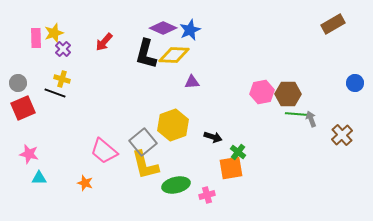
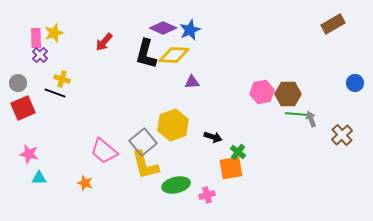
purple cross: moved 23 px left, 6 px down
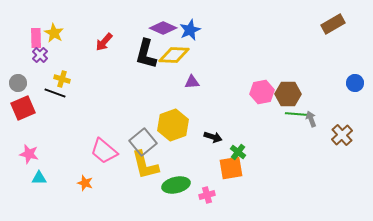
yellow star: rotated 24 degrees counterclockwise
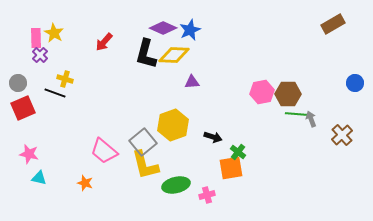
yellow cross: moved 3 px right
cyan triangle: rotated 14 degrees clockwise
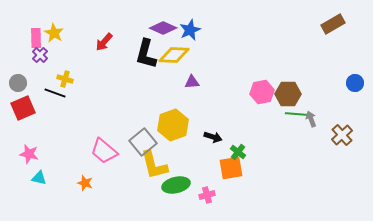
yellow L-shape: moved 9 px right
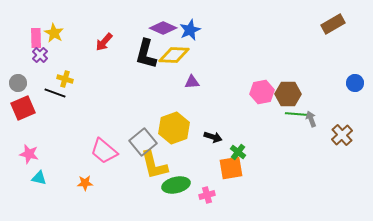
yellow hexagon: moved 1 px right, 3 px down
orange star: rotated 21 degrees counterclockwise
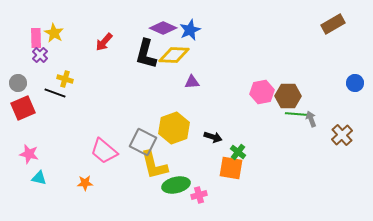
brown hexagon: moved 2 px down
gray square: rotated 24 degrees counterclockwise
orange square: rotated 20 degrees clockwise
pink cross: moved 8 px left
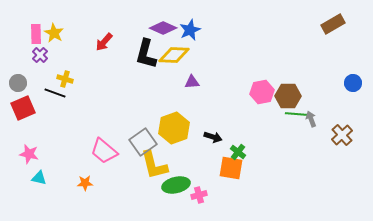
pink rectangle: moved 4 px up
blue circle: moved 2 px left
gray square: rotated 28 degrees clockwise
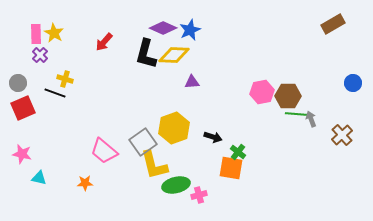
pink star: moved 7 px left
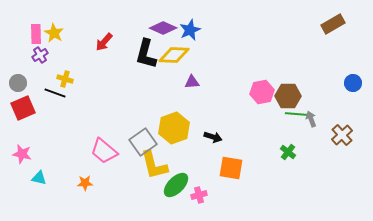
purple cross: rotated 14 degrees clockwise
green cross: moved 50 px right
green ellipse: rotated 32 degrees counterclockwise
